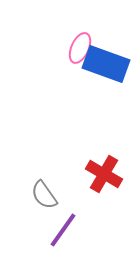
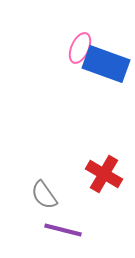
purple line: rotated 69 degrees clockwise
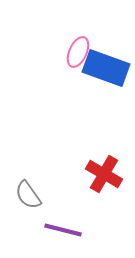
pink ellipse: moved 2 px left, 4 px down
blue rectangle: moved 4 px down
gray semicircle: moved 16 px left
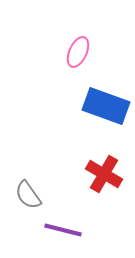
blue rectangle: moved 38 px down
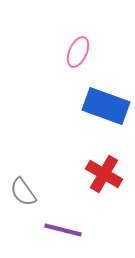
gray semicircle: moved 5 px left, 3 px up
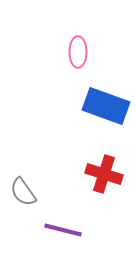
pink ellipse: rotated 24 degrees counterclockwise
red cross: rotated 12 degrees counterclockwise
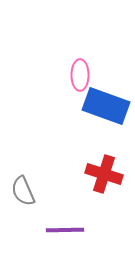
pink ellipse: moved 2 px right, 23 px down
gray semicircle: moved 1 px up; rotated 12 degrees clockwise
purple line: moved 2 px right; rotated 15 degrees counterclockwise
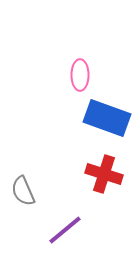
blue rectangle: moved 1 px right, 12 px down
purple line: rotated 39 degrees counterclockwise
